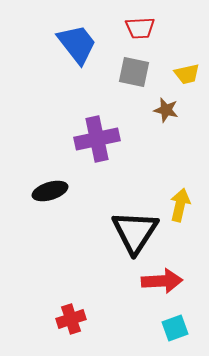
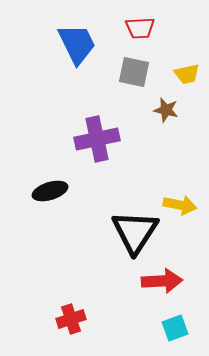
blue trapezoid: rotated 12 degrees clockwise
yellow arrow: rotated 88 degrees clockwise
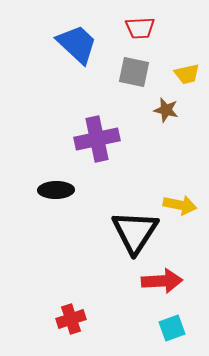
blue trapezoid: rotated 21 degrees counterclockwise
black ellipse: moved 6 px right, 1 px up; rotated 16 degrees clockwise
cyan square: moved 3 px left
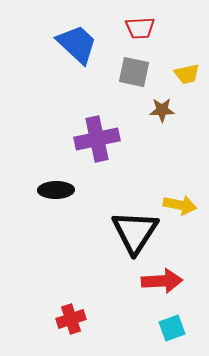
brown star: moved 4 px left; rotated 15 degrees counterclockwise
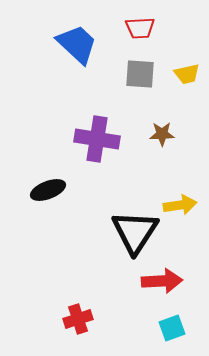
gray square: moved 6 px right, 2 px down; rotated 8 degrees counterclockwise
brown star: moved 24 px down
purple cross: rotated 21 degrees clockwise
black ellipse: moved 8 px left; rotated 20 degrees counterclockwise
yellow arrow: rotated 20 degrees counterclockwise
red cross: moved 7 px right
